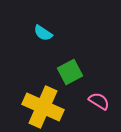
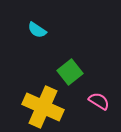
cyan semicircle: moved 6 px left, 3 px up
green square: rotated 10 degrees counterclockwise
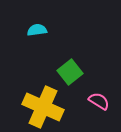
cyan semicircle: rotated 138 degrees clockwise
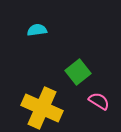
green square: moved 8 px right
yellow cross: moved 1 px left, 1 px down
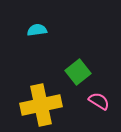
yellow cross: moved 1 px left, 3 px up; rotated 36 degrees counterclockwise
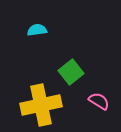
green square: moved 7 px left
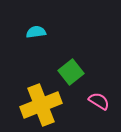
cyan semicircle: moved 1 px left, 2 px down
yellow cross: rotated 9 degrees counterclockwise
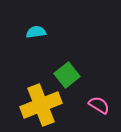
green square: moved 4 px left, 3 px down
pink semicircle: moved 4 px down
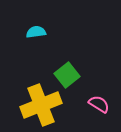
pink semicircle: moved 1 px up
